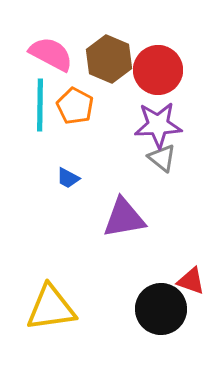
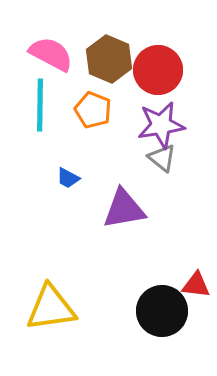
orange pentagon: moved 18 px right, 4 px down; rotated 6 degrees counterclockwise
purple star: moved 3 px right; rotated 6 degrees counterclockwise
purple triangle: moved 9 px up
red triangle: moved 5 px right, 4 px down; rotated 12 degrees counterclockwise
black circle: moved 1 px right, 2 px down
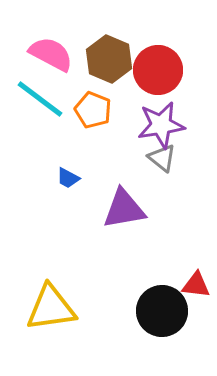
cyan line: moved 6 px up; rotated 54 degrees counterclockwise
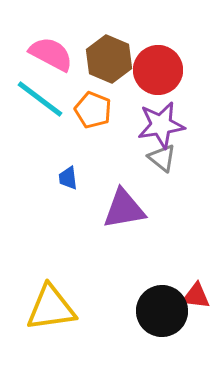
blue trapezoid: rotated 55 degrees clockwise
red triangle: moved 11 px down
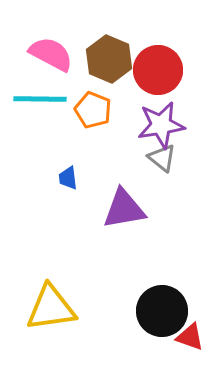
cyan line: rotated 36 degrees counterclockwise
red triangle: moved 6 px left, 41 px down; rotated 12 degrees clockwise
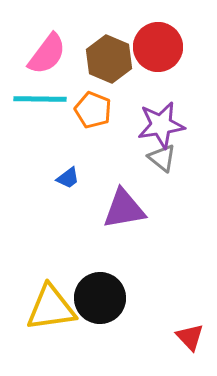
pink semicircle: moved 4 px left; rotated 99 degrees clockwise
red circle: moved 23 px up
blue trapezoid: rotated 120 degrees counterclockwise
black circle: moved 62 px left, 13 px up
red triangle: rotated 28 degrees clockwise
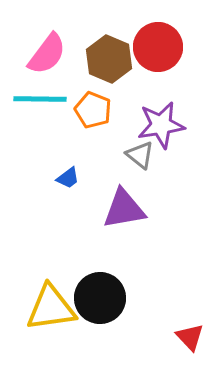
gray triangle: moved 22 px left, 3 px up
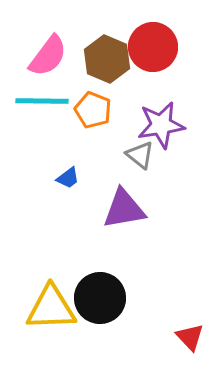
red circle: moved 5 px left
pink semicircle: moved 1 px right, 2 px down
brown hexagon: moved 2 px left
cyan line: moved 2 px right, 2 px down
yellow triangle: rotated 6 degrees clockwise
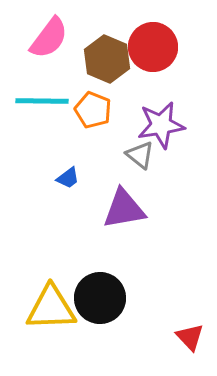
pink semicircle: moved 1 px right, 18 px up
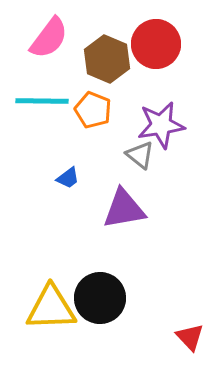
red circle: moved 3 px right, 3 px up
